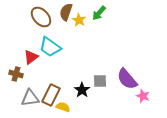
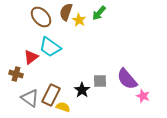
gray triangle: rotated 42 degrees clockwise
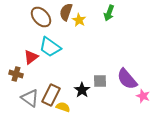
green arrow: moved 10 px right; rotated 21 degrees counterclockwise
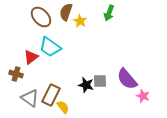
yellow star: moved 1 px right, 1 px down
black star: moved 4 px right, 5 px up; rotated 21 degrees counterclockwise
yellow semicircle: rotated 32 degrees clockwise
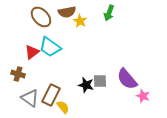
brown semicircle: moved 1 px right; rotated 120 degrees counterclockwise
red triangle: moved 1 px right, 5 px up
brown cross: moved 2 px right
